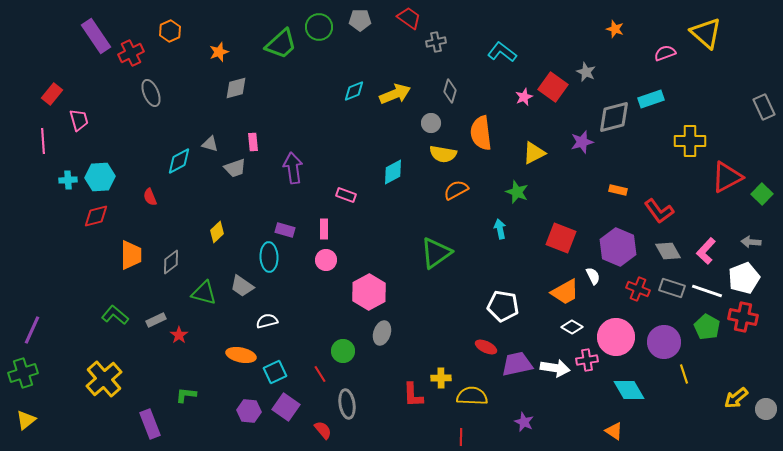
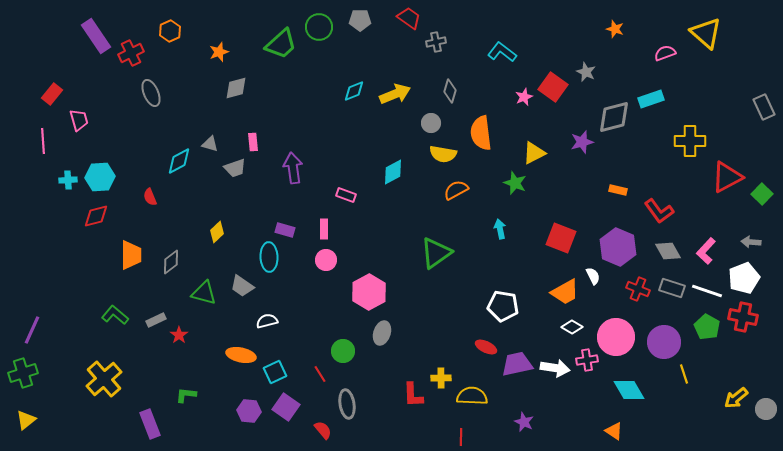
green star at (517, 192): moved 2 px left, 9 px up
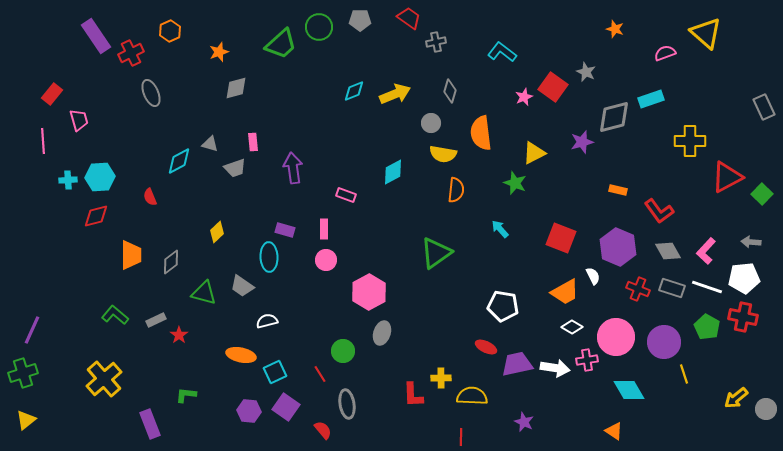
orange semicircle at (456, 190): rotated 125 degrees clockwise
cyan arrow at (500, 229): rotated 30 degrees counterclockwise
white pentagon at (744, 278): rotated 16 degrees clockwise
white line at (707, 291): moved 4 px up
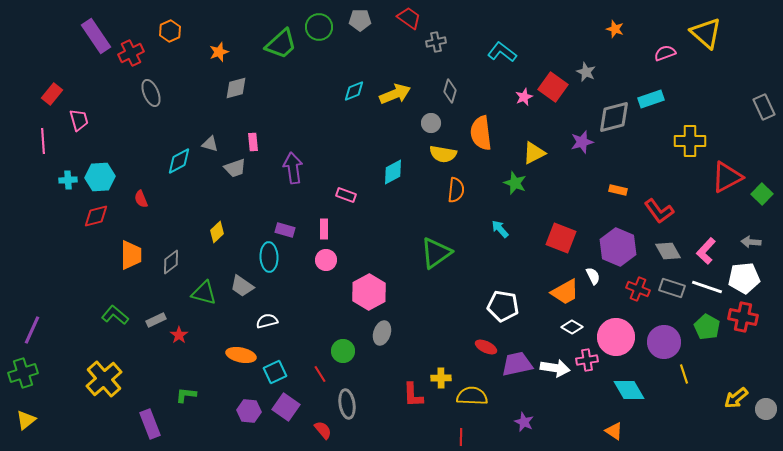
red semicircle at (150, 197): moved 9 px left, 2 px down
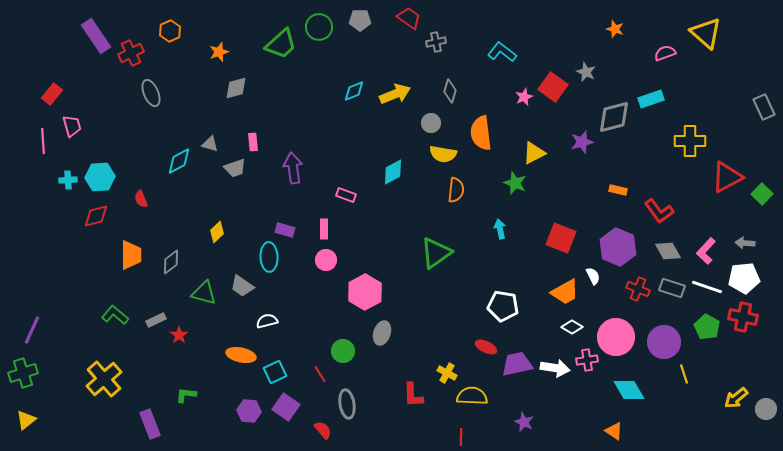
pink trapezoid at (79, 120): moved 7 px left, 6 px down
cyan arrow at (500, 229): rotated 30 degrees clockwise
gray arrow at (751, 242): moved 6 px left, 1 px down
pink hexagon at (369, 292): moved 4 px left
yellow cross at (441, 378): moved 6 px right, 5 px up; rotated 30 degrees clockwise
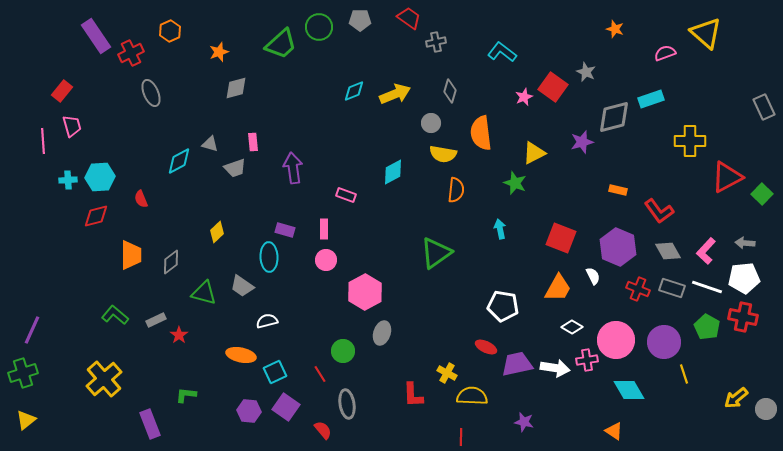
red rectangle at (52, 94): moved 10 px right, 3 px up
orange trapezoid at (565, 292): moved 7 px left, 4 px up; rotated 32 degrees counterclockwise
pink circle at (616, 337): moved 3 px down
purple star at (524, 422): rotated 12 degrees counterclockwise
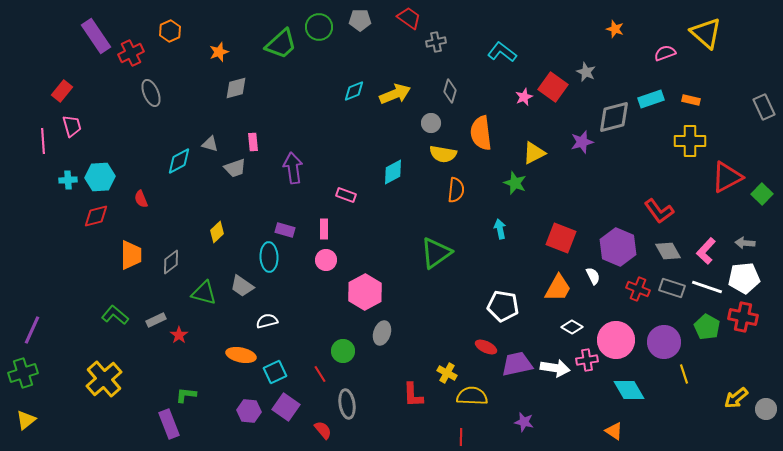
orange rectangle at (618, 190): moved 73 px right, 90 px up
purple rectangle at (150, 424): moved 19 px right
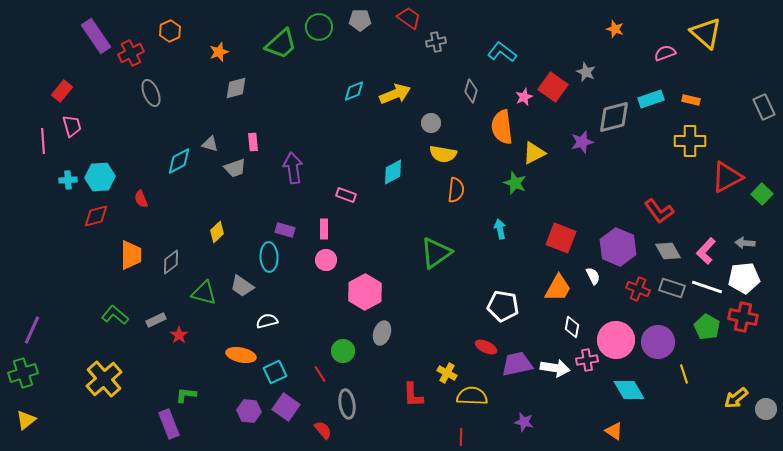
gray diamond at (450, 91): moved 21 px right
orange semicircle at (481, 133): moved 21 px right, 6 px up
white diamond at (572, 327): rotated 70 degrees clockwise
purple circle at (664, 342): moved 6 px left
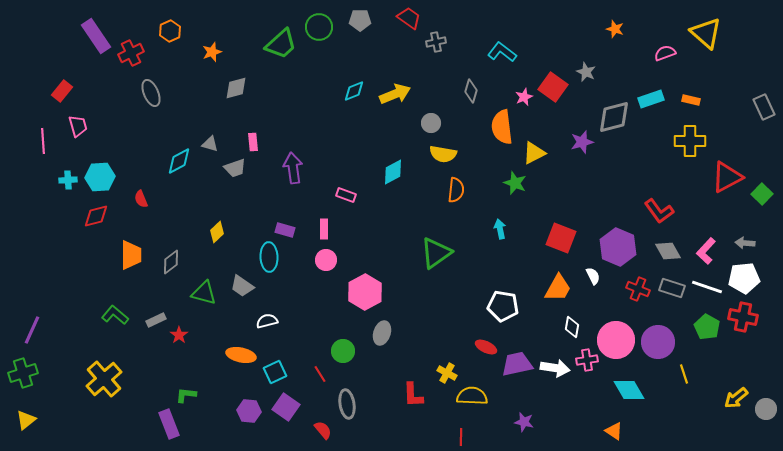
orange star at (219, 52): moved 7 px left
pink trapezoid at (72, 126): moved 6 px right
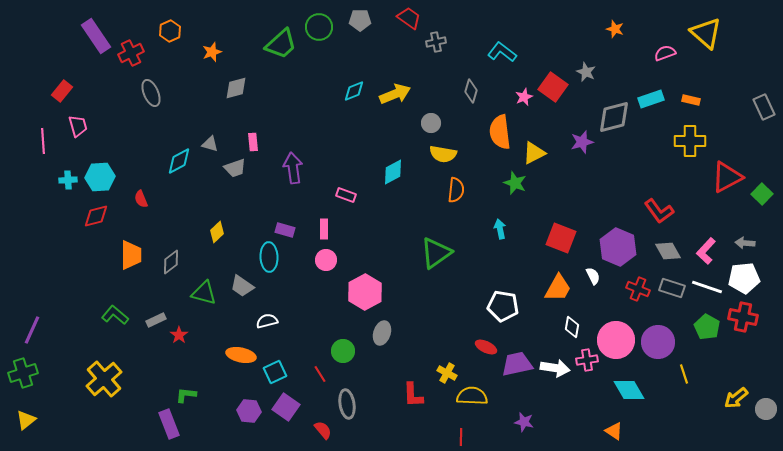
orange semicircle at (502, 127): moved 2 px left, 5 px down
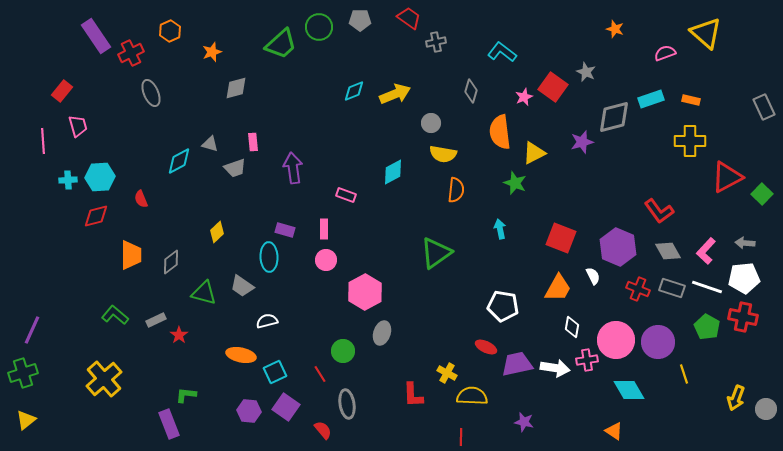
yellow arrow at (736, 398): rotated 30 degrees counterclockwise
